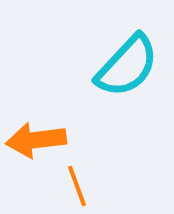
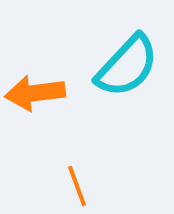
orange arrow: moved 1 px left, 47 px up
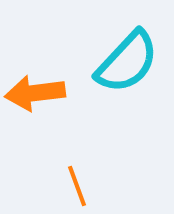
cyan semicircle: moved 4 px up
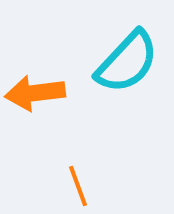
orange line: moved 1 px right
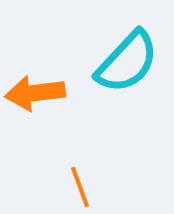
orange line: moved 2 px right, 1 px down
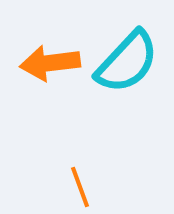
orange arrow: moved 15 px right, 30 px up
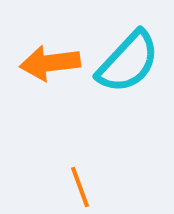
cyan semicircle: moved 1 px right
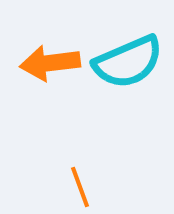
cyan semicircle: rotated 24 degrees clockwise
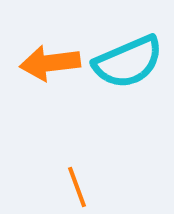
orange line: moved 3 px left
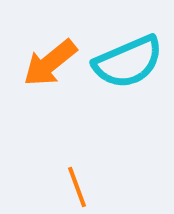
orange arrow: rotated 32 degrees counterclockwise
